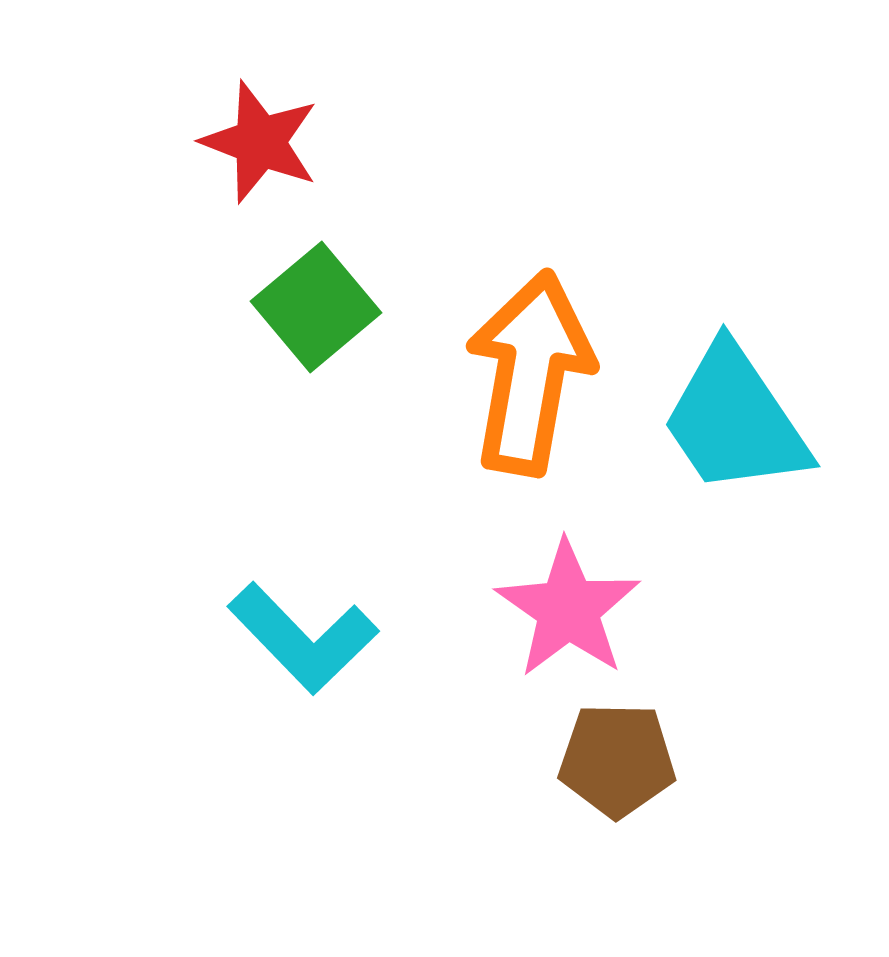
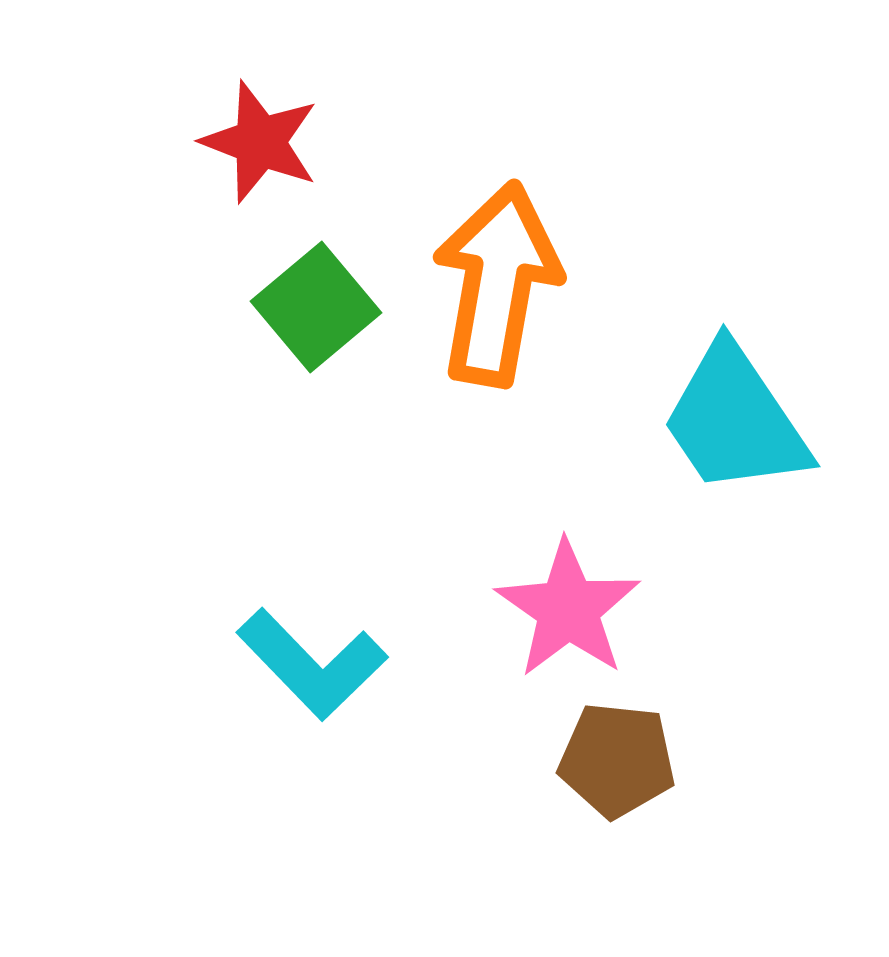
orange arrow: moved 33 px left, 89 px up
cyan L-shape: moved 9 px right, 26 px down
brown pentagon: rotated 5 degrees clockwise
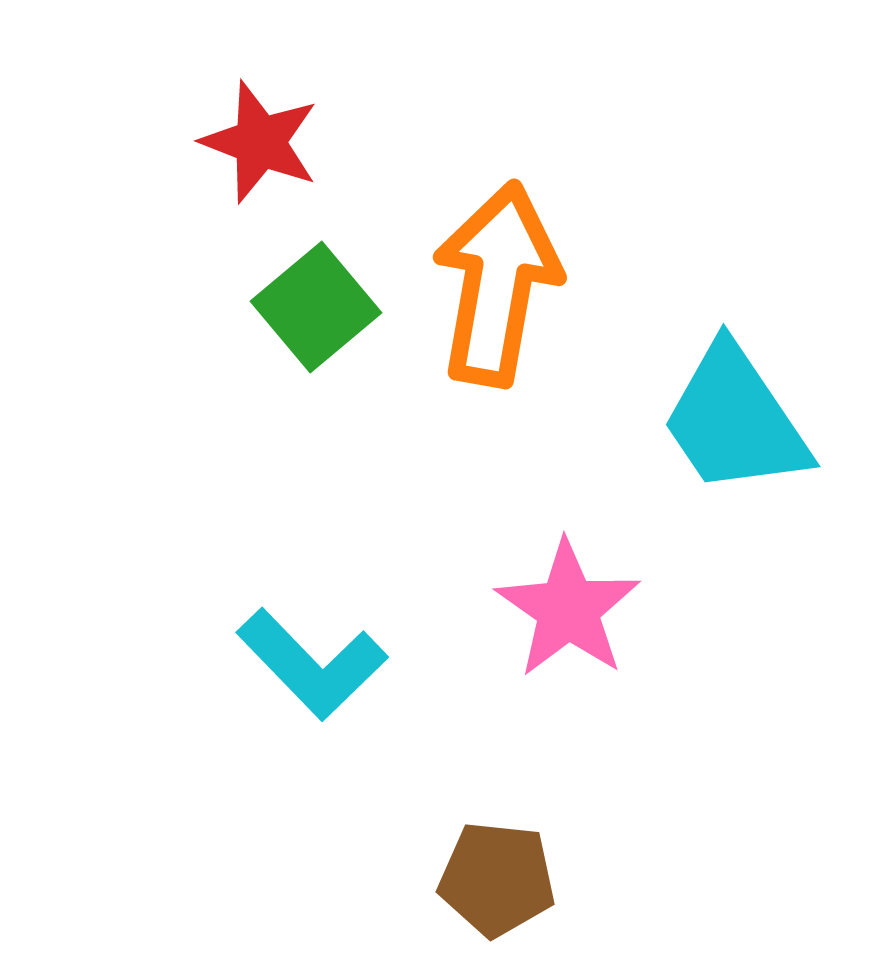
brown pentagon: moved 120 px left, 119 px down
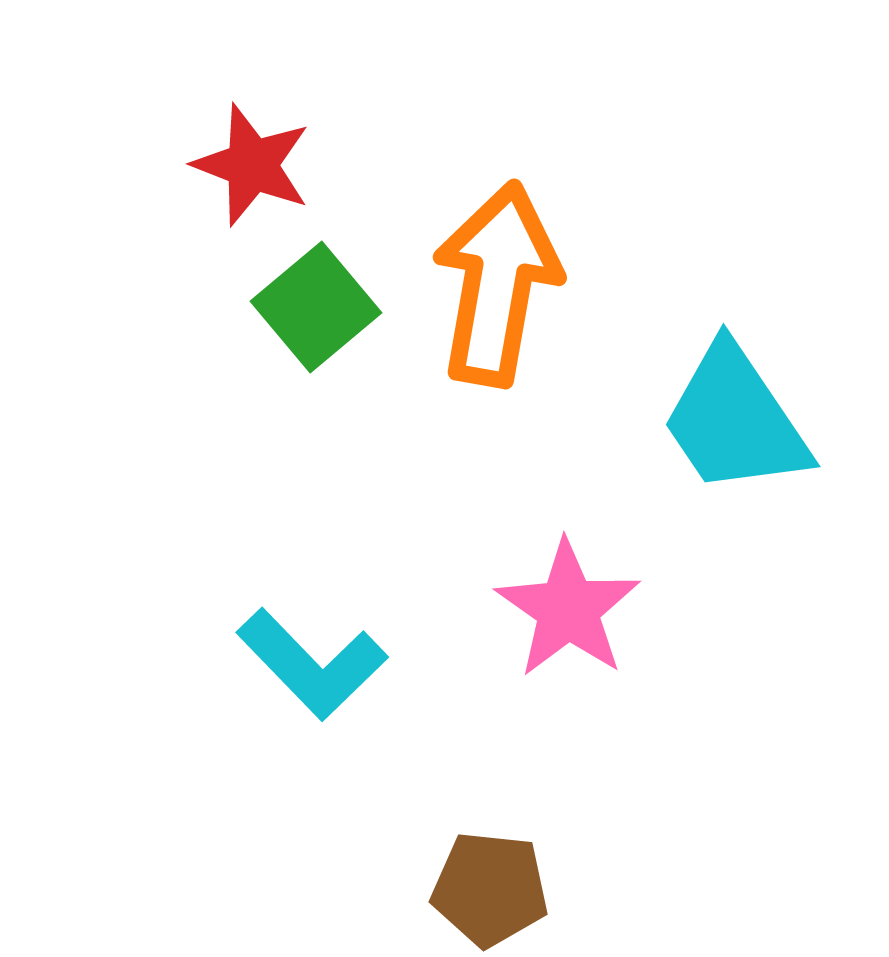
red star: moved 8 px left, 23 px down
brown pentagon: moved 7 px left, 10 px down
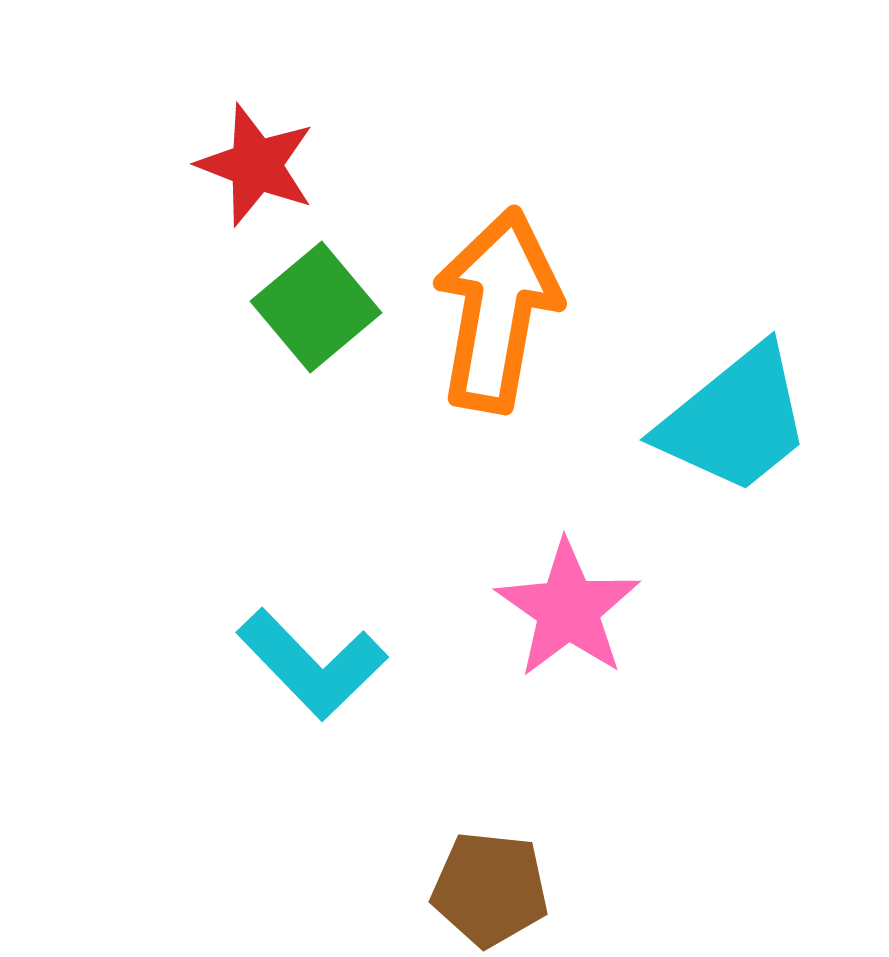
red star: moved 4 px right
orange arrow: moved 26 px down
cyan trapezoid: rotated 95 degrees counterclockwise
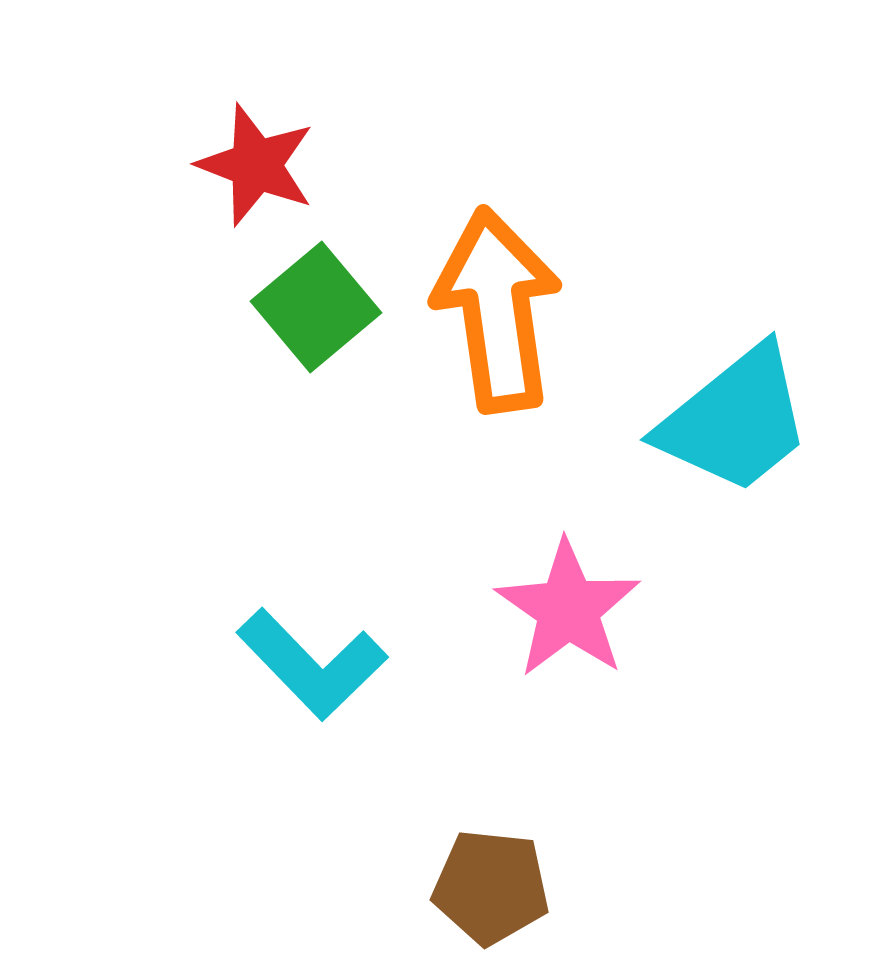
orange arrow: rotated 18 degrees counterclockwise
brown pentagon: moved 1 px right, 2 px up
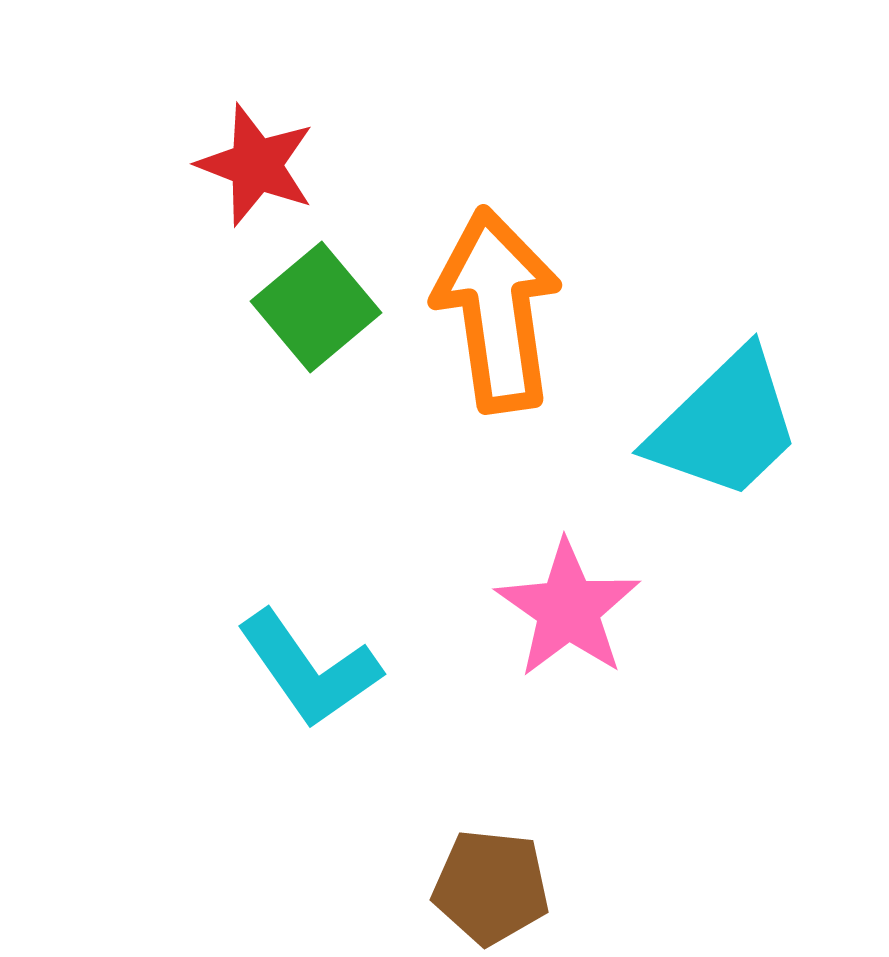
cyan trapezoid: moved 10 px left, 5 px down; rotated 5 degrees counterclockwise
cyan L-shape: moved 3 px left, 5 px down; rotated 9 degrees clockwise
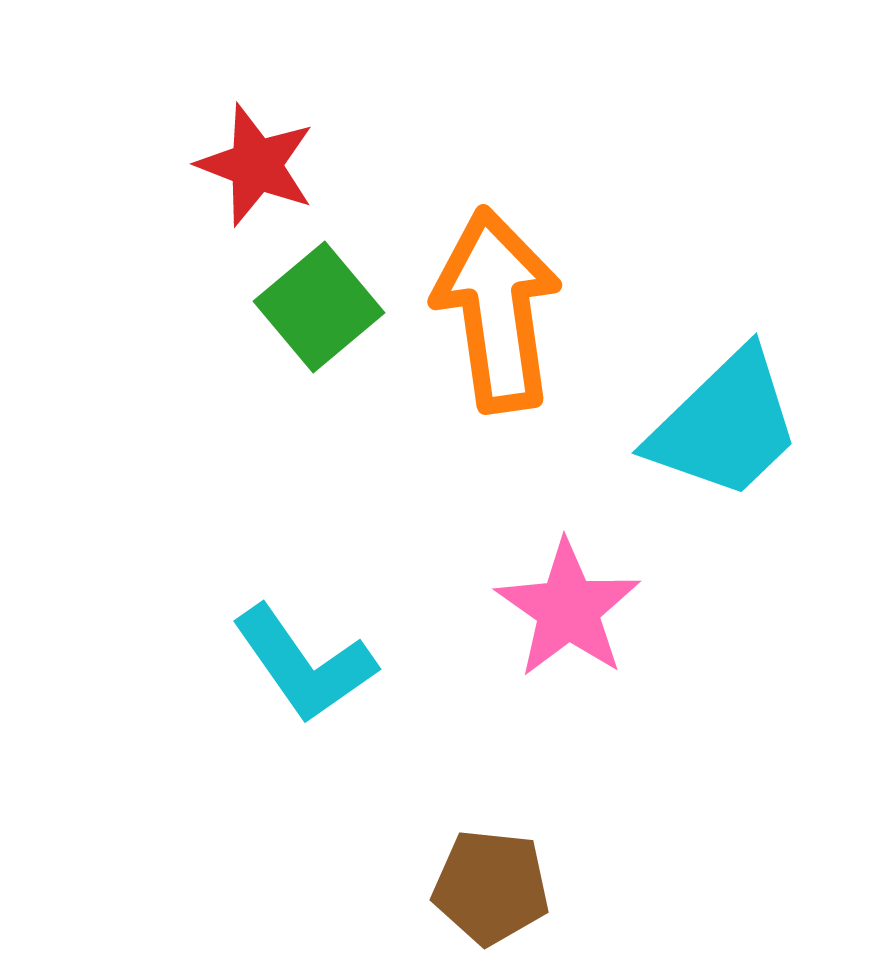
green square: moved 3 px right
cyan L-shape: moved 5 px left, 5 px up
